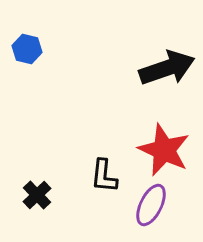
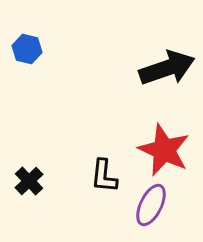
black cross: moved 8 px left, 14 px up
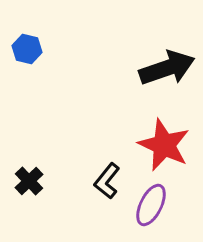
red star: moved 5 px up
black L-shape: moved 3 px right, 5 px down; rotated 33 degrees clockwise
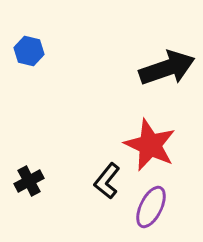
blue hexagon: moved 2 px right, 2 px down
red star: moved 14 px left
black cross: rotated 16 degrees clockwise
purple ellipse: moved 2 px down
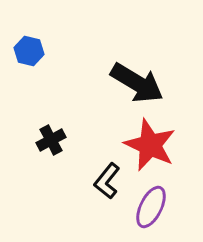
black arrow: moved 30 px left, 15 px down; rotated 50 degrees clockwise
black cross: moved 22 px right, 41 px up
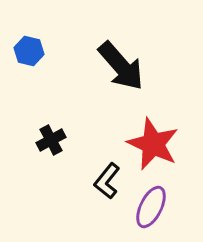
black arrow: moved 16 px left, 17 px up; rotated 18 degrees clockwise
red star: moved 3 px right, 1 px up
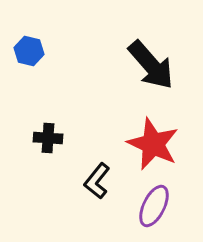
black arrow: moved 30 px right, 1 px up
black cross: moved 3 px left, 2 px up; rotated 32 degrees clockwise
black L-shape: moved 10 px left
purple ellipse: moved 3 px right, 1 px up
